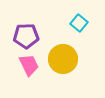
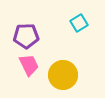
cyan square: rotated 18 degrees clockwise
yellow circle: moved 16 px down
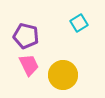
purple pentagon: rotated 15 degrees clockwise
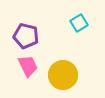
pink trapezoid: moved 1 px left, 1 px down
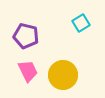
cyan square: moved 2 px right
pink trapezoid: moved 5 px down
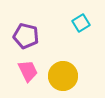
yellow circle: moved 1 px down
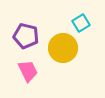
yellow circle: moved 28 px up
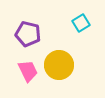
purple pentagon: moved 2 px right, 2 px up
yellow circle: moved 4 px left, 17 px down
